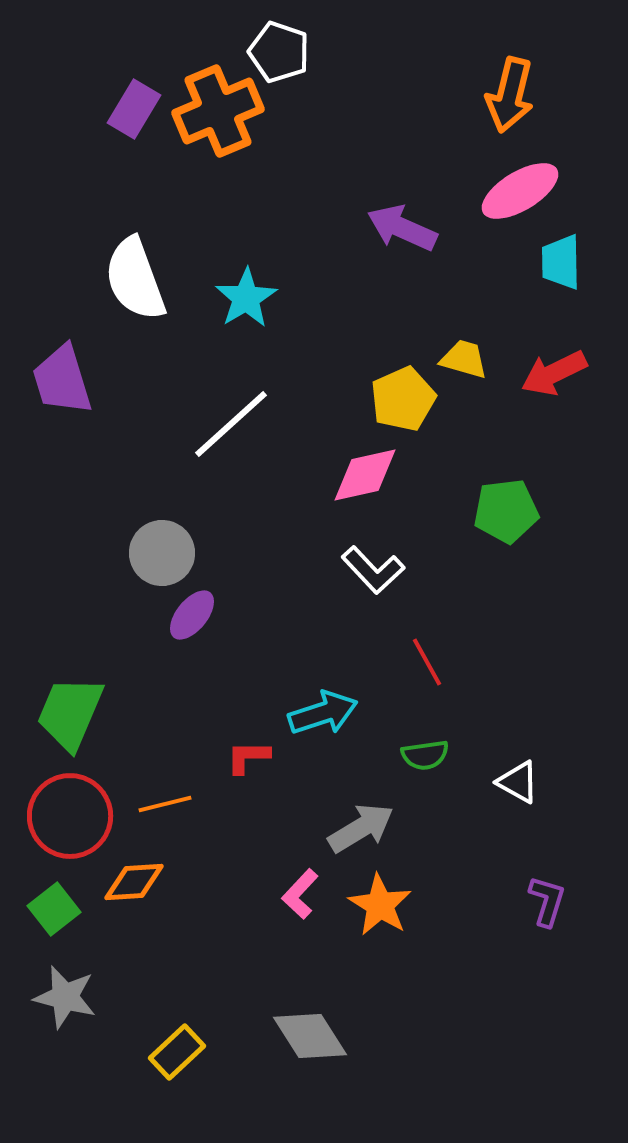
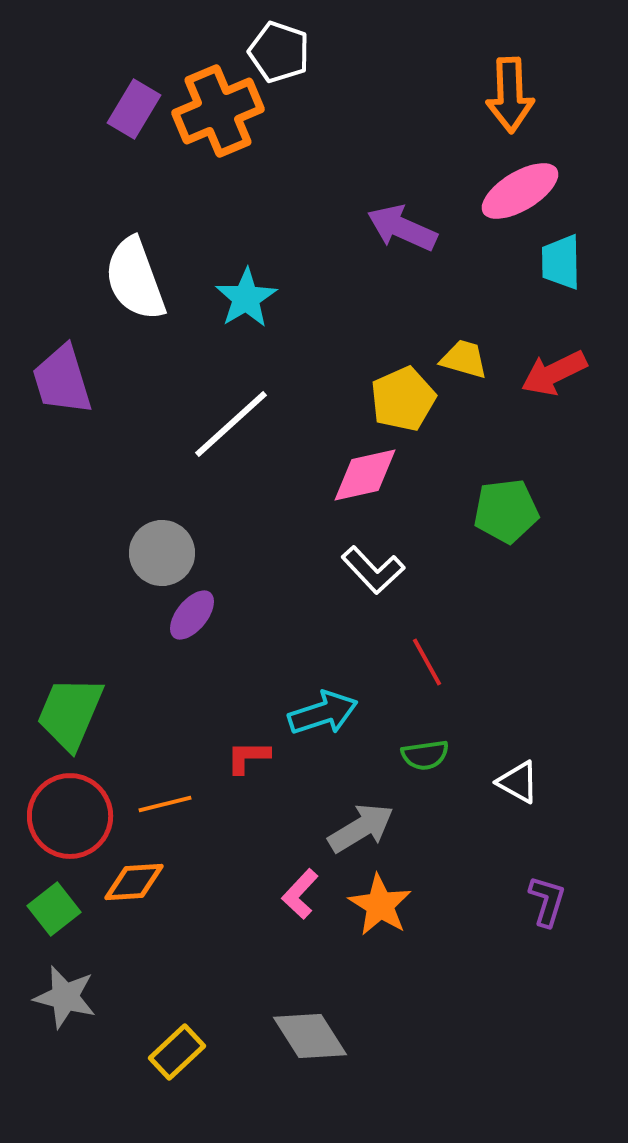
orange arrow: rotated 16 degrees counterclockwise
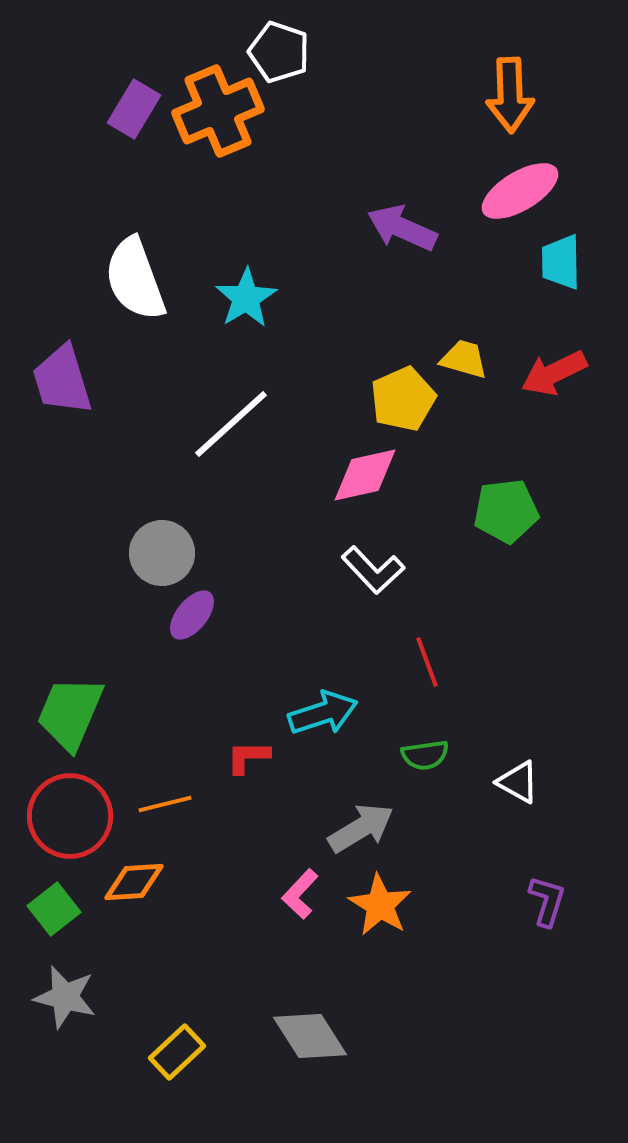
red line: rotated 9 degrees clockwise
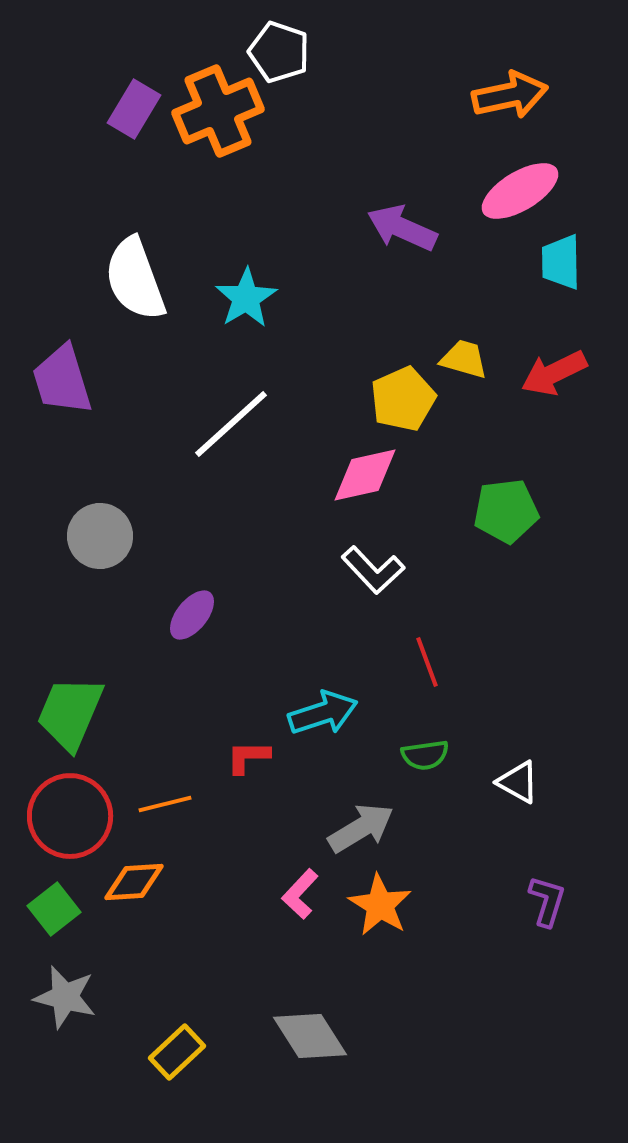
orange arrow: rotated 100 degrees counterclockwise
gray circle: moved 62 px left, 17 px up
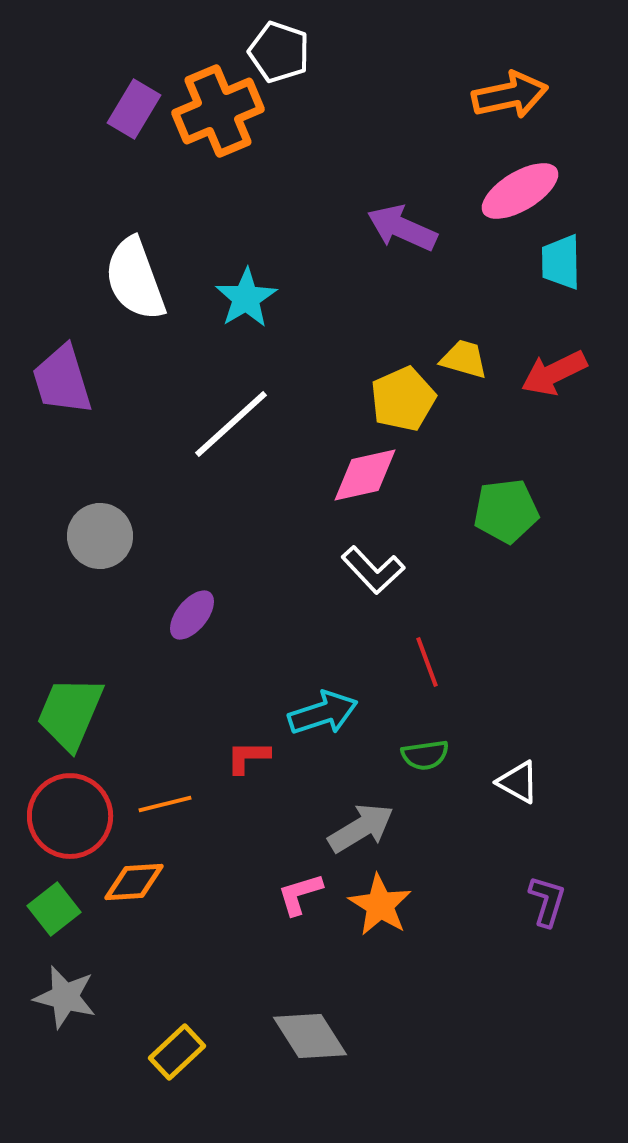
pink L-shape: rotated 30 degrees clockwise
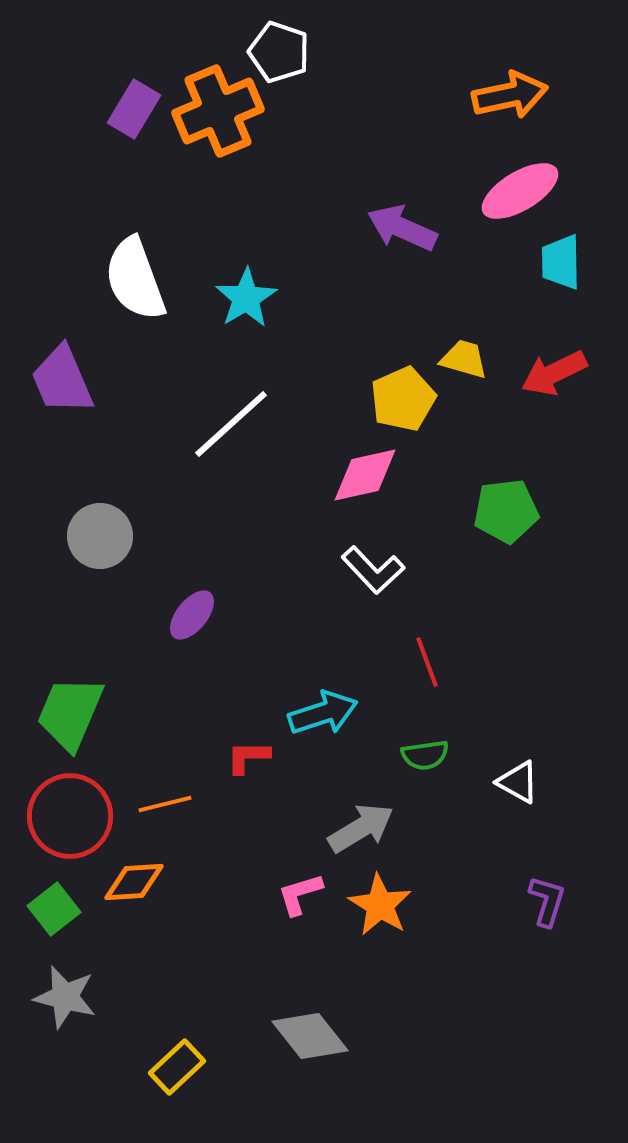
purple trapezoid: rotated 6 degrees counterclockwise
gray diamond: rotated 6 degrees counterclockwise
yellow rectangle: moved 15 px down
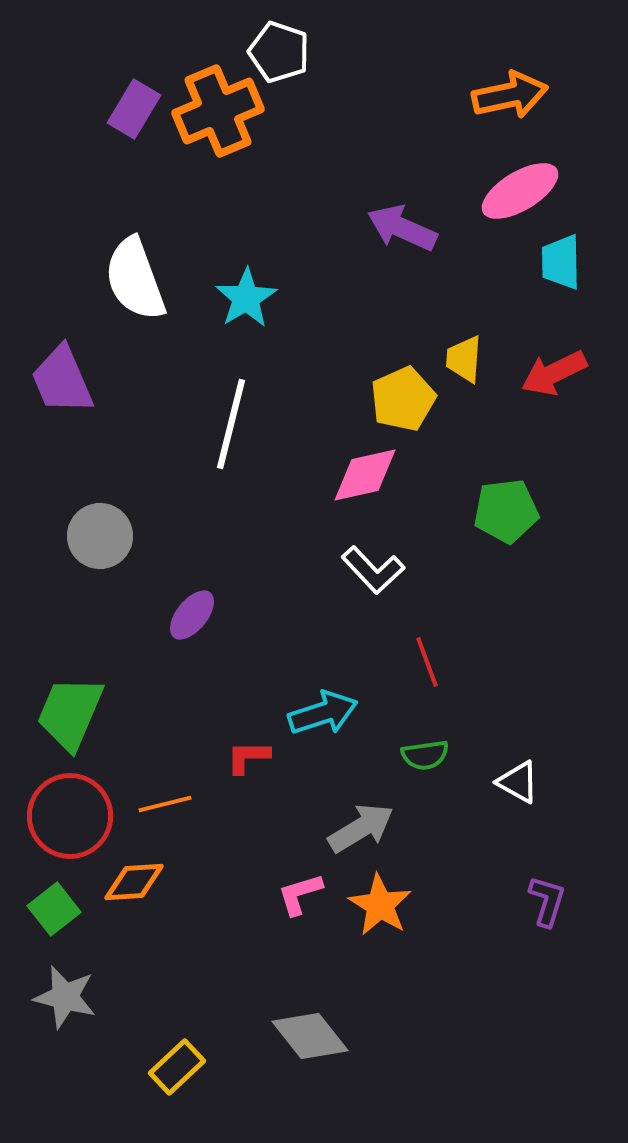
yellow trapezoid: rotated 102 degrees counterclockwise
white line: rotated 34 degrees counterclockwise
